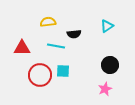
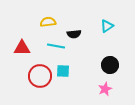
red circle: moved 1 px down
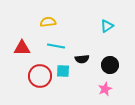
black semicircle: moved 8 px right, 25 px down
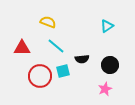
yellow semicircle: rotated 28 degrees clockwise
cyan line: rotated 30 degrees clockwise
cyan square: rotated 16 degrees counterclockwise
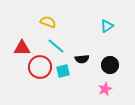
red circle: moved 9 px up
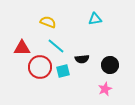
cyan triangle: moved 12 px left, 7 px up; rotated 24 degrees clockwise
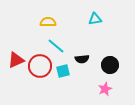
yellow semicircle: rotated 21 degrees counterclockwise
red triangle: moved 6 px left, 12 px down; rotated 24 degrees counterclockwise
red circle: moved 1 px up
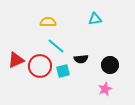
black semicircle: moved 1 px left
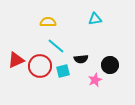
pink star: moved 10 px left, 9 px up
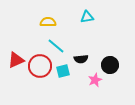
cyan triangle: moved 8 px left, 2 px up
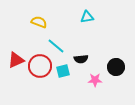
yellow semicircle: moved 9 px left; rotated 21 degrees clockwise
black circle: moved 6 px right, 2 px down
pink star: rotated 24 degrees clockwise
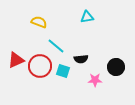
cyan square: rotated 32 degrees clockwise
